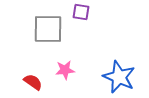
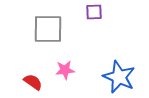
purple square: moved 13 px right; rotated 12 degrees counterclockwise
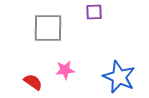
gray square: moved 1 px up
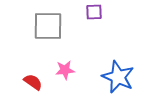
gray square: moved 2 px up
blue star: moved 1 px left
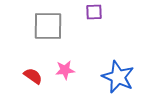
red semicircle: moved 6 px up
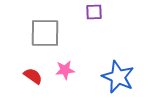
gray square: moved 3 px left, 7 px down
